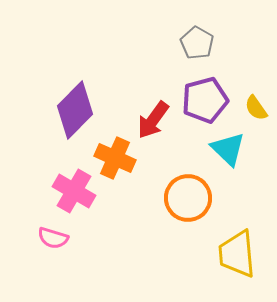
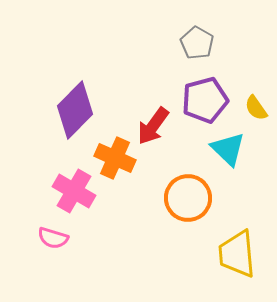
red arrow: moved 6 px down
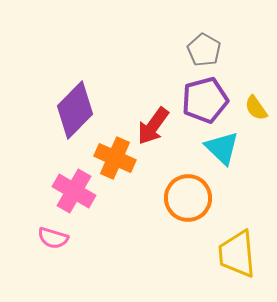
gray pentagon: moved 7 px right, 7 px down
cyan triangle: moved 6 px left, 1 px up
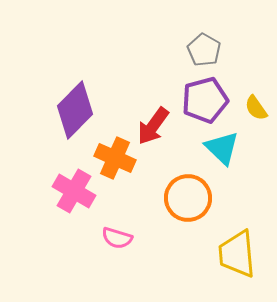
pink semicircle: moved 64 px right
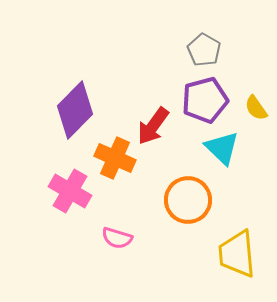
pink cross: moved 4 px left
orange circle: moved 2 px down
